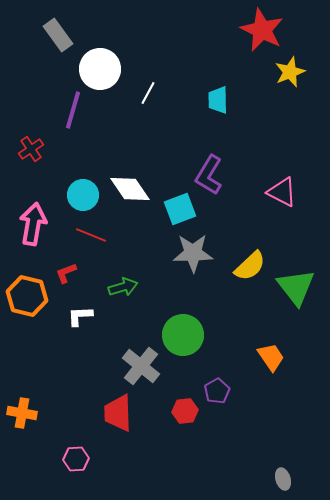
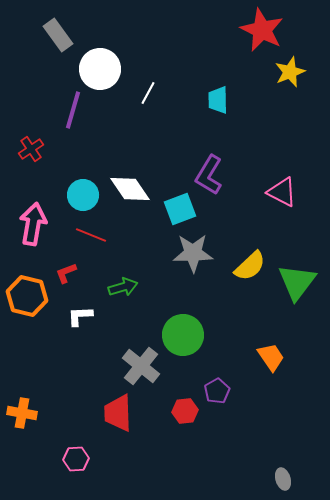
green triangle: moved 1 px right, 5 px up; rotated 15 degrees clockwise
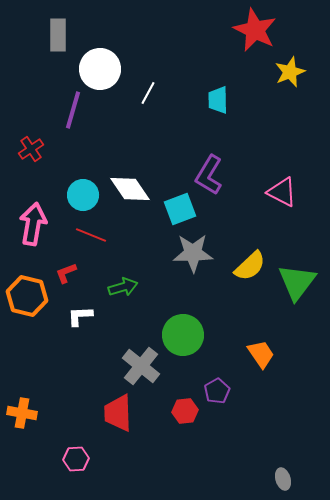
red star: moved 7 px left
gray rectangle: rotated 36 degrees clockwise
orange trapezoid: moved 10 px left, 3 px up
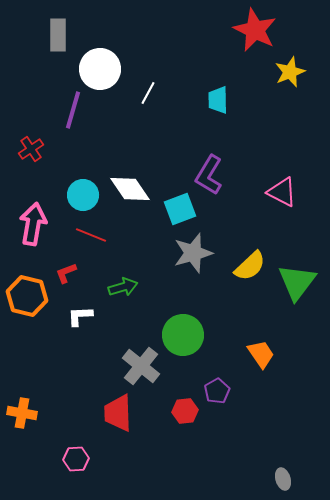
gray star: rotated 15 degrees counterclockwise
